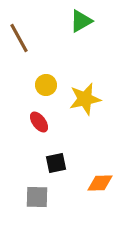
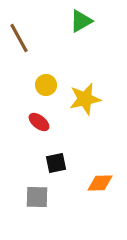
red ellipse: rotated 15 degrees counterclockwise
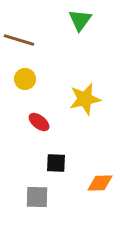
green triangle: moved 1 px left, 1 px up; rotated 25 degrees counterclockwise
brown line: moved 2 px down; rotated 44 degrees counterclockwise
yellow circle: moved 21 px left, 6 px up
black square: rotated 15 degrees clockwise
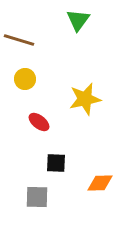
green triangle: moved 2 px left
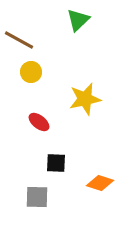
green triangle: rotated 10 degrees clockwise
brown line: rotated 12 degrees clockwise
yellow circle: moved 6 px right, 7 px up
orange diamond: rotated 20 degrees clockwise
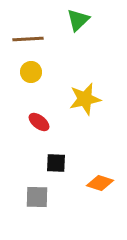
brown line: moved 9 px right, 1 px up; rotated 32 degrees counterclockwise
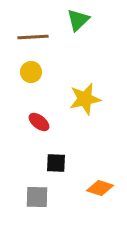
brown line: moved 5 px right, 2 px up
orange diamond: moved 5 px down
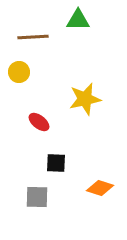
green triangle: rotated 45 degrees clockwise
yellow circle: moved 12 px left
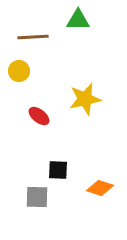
yellow circle: moved 1 px up
red ellipse: moved 6 px up
black square: moved 2 px right, 7 px down
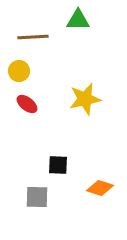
red ellipse: moved 12 px left, 12 px up
black square: moved 5 px up
